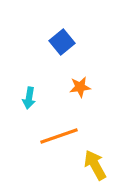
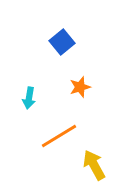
orange star: rotated 10 degrees counterclockwise
orange line: rotated 12 degrees counterclockwise
yellow arrow: moved 1 px left
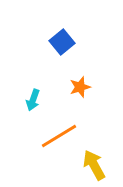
cyan arrow: moved 4 px right, 2 px down; rotated 10 degrees clockwise
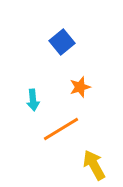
cyan arrow: rotated 25 degrees counterclockwise
orange line: moved 2 px right, 7 px up
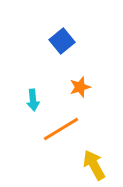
blue square: moved 1 px up
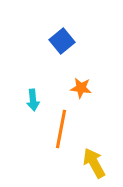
orange star: moved 1 px right, 1 px down; rotated 25 degrees clockwise
orange line: rotated 48 degrees counterclockwise
yellow arrow: moved 2 px up
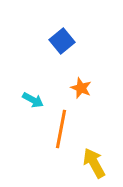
orange star: rotated 15 degrees clockwise
cyan arrow: rotated 55 degrees counterclockwise
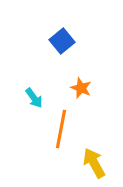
cyan arrow: moved 1 px right, 2 px up; rotated 25 degrees clockwise
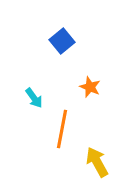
orange star: moved 9 px right, 1 px up
orange line: moved 1 px right
yellow arrow: moved 3 px right, 1 px up
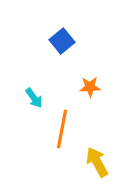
orange star: rotated 25 degrees counterclockwise
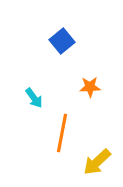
orange line: moved 4 px down
yellow arrow: rotated 104 degrees counterclockwise
